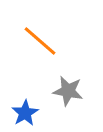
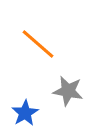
orange line: moved 2 px left, 3 px down
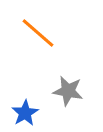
orange line: moved 11 px up
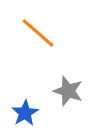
gray star: rotated 8 degrees clockwise
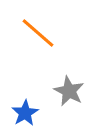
gray star: moved 1 px right; rotated 8 degrees clockwise
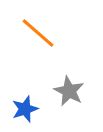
blue star: moved 4 px up; rotated 12 degrees clockwise
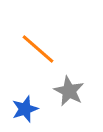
orange line: moved 16 px down
